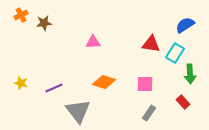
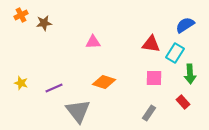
pink square: moved 9 px right, 6 px up
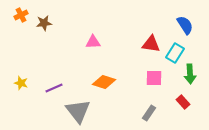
blue semicircle: rotated 90 degrees clockwise
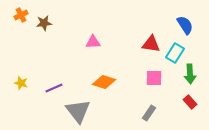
red rectangle: moved 7 px right
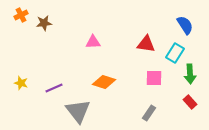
red triangle: moved 5 px left
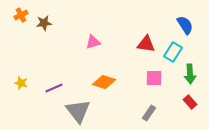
pink triangle: rotated 14 degrees counterclockwise
cyan rectangle: moved 2 px left, 1 px up
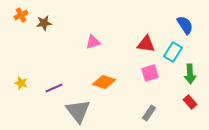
pink square: moved 4 px left, 5 px up; rotated 18 degrees counterclockwise
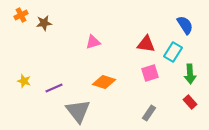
yellow star: moved 3 px right, 2 px up
